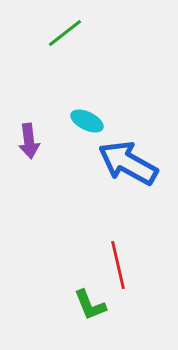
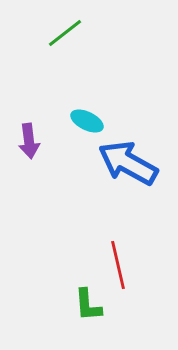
green L-shape: moved 2 px left; rotated 18 degrees clockwise
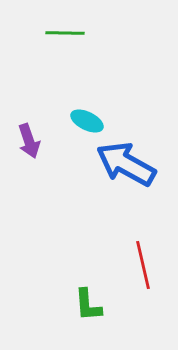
green line: rotated 39 degrees clockwise
purple arrow: rotated 12 degrees counterclockwise
blue arrow: moved 2 px left, 1 px down
red line: moved 25 px right
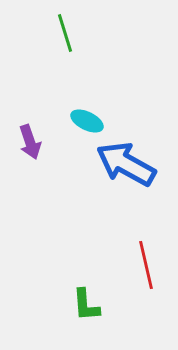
green line: rotated 72 degrees clockwise
purple arrow: moved 1 px right, 1 px down
red line: moved 3 px right
green L-shape: moved 2 px left
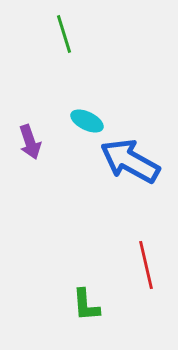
green line: moved 1 px left, 1 px down
blue arrow: moved 4 px right, 3 px up
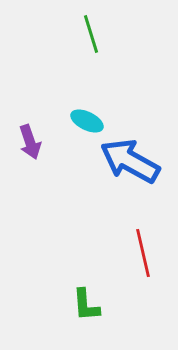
green line: moved 27 px right
red line: moved 3 px left, 12 px up
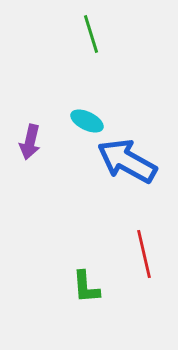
purple arrow: rotated 32 degrees clockwise
blue arrow: moved 3 px left
red line: moved 1 px right, 1 px down
green L-shape: moved 18 px up
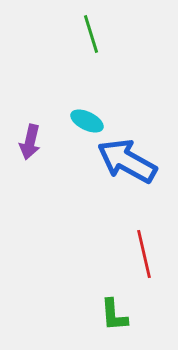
green L-shape: moved 28 px right, 28 px down
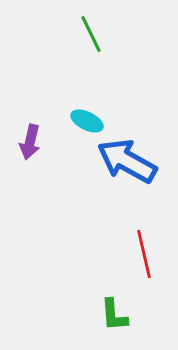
green line: rotated 9 degrees counterclockwise
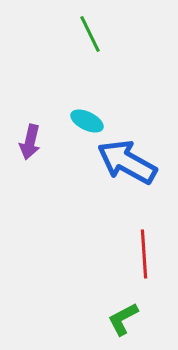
green line: moved 1 px left
blue arrow: moved 1 px down
red line: rotated 9 degrees clockwise
green L-shape: moved 9 px right, 4 px down; rotated 66 degrees clockwise
